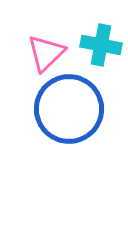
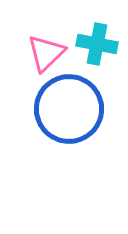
cyan cross: moved 4 px left, 1 px up
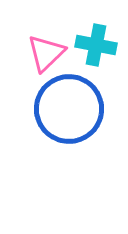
cyan cross: moved 1 px left, 1 px down
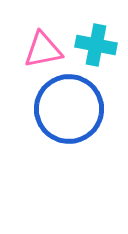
pink triangle: moved 3 px left, 3 px up; rotated 33 degrees clockwise
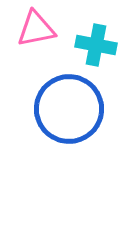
pink triangle: moved 7 px left, 21 px up
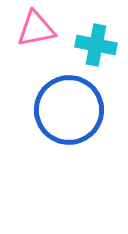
blue circle: moved 1 px down
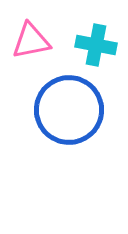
pink triangle: moved 5 px left, 12 px down
